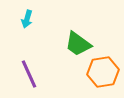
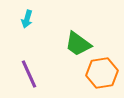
orange hexagon: moved 1 px left, 1 px down
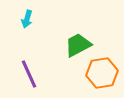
green trapezoid: moved 1 px down; rotated 116 degrees clockwise
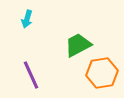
purple line: moved 2 px right, 1 px down
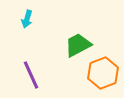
orange hexagon: moved 1 px right; rotated 12 degrees counterclockwise
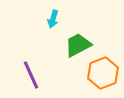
cyan arrow: moved 26 px right
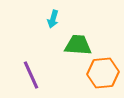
green trapezoid: rotated 32 degrees clockwise
orange hexagon: rotated 16 degrees clockwise
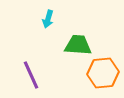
cyan arrow: moved 5 px left
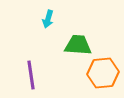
purple line: rotated 16 degrees clockwise
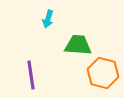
orange hexagon: rotated 20 degrees clockwise
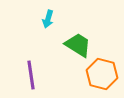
green trapezoid: rotated 28 degrees clockwise
orange hexagon: moved 1 px left, 1 px down
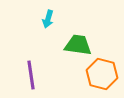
green trapezoid: rotated 24 degrees counterclockwise
